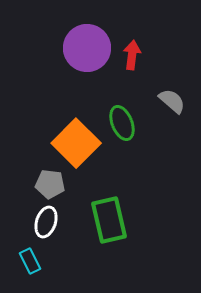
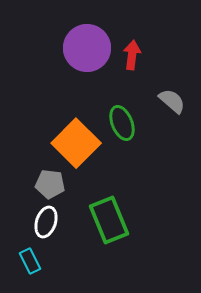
green rectangle: rotated 9 degrees counterclockwise
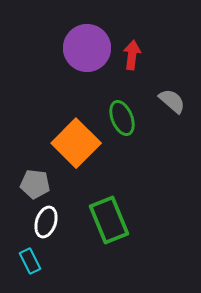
green ellipse: moved 5 px up
gray pentagon: moved 15 px left
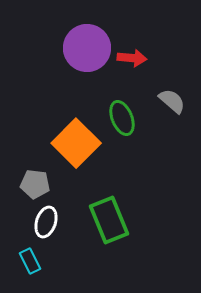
red arrow: moved 3 px down; rotated 88 degrees clockwise
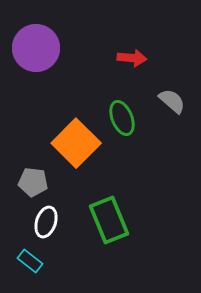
purple circle: moved 51 px left
gray pentagon: moved 2 px left, 2 px up
cyan rectangle: rotated 25 degrees counterclockwise
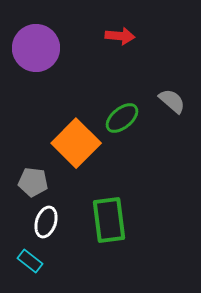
red arrow: moved 12 px left, 22 px up
green ellipse: rotated 72 degrees clockwise
green rectangle: rotated 15 degrees clockwise
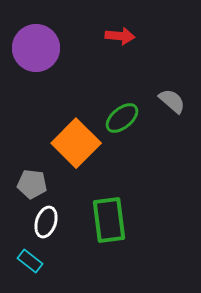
gray pentagon: moved 1 px left, 2 px down
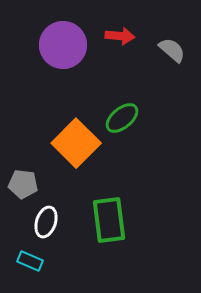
purple circle: moved 27 px right, 3 px up
gray semicircle: moved 51 px up
gray pentagon: moved 9 px left
cyan rectangle: rotated 15 degrees counterclockwise
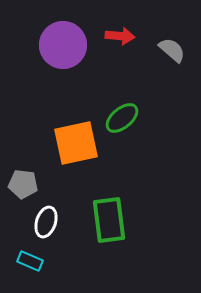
orange square: rotated 33 degrees clockwise
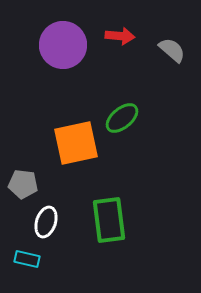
cyan rectangle: moved 3 px left, 2 px up; rotated 10 degrees counterclockwise
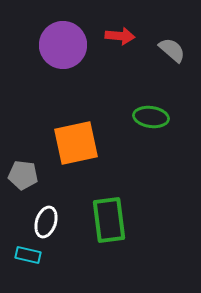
green ellipse: moved 29 px right, 1 px up; rotated 48 degrees clockwise
gray pentagon: moved 9 px up
cyan rectangle: moved 1 px right, 4 px up
